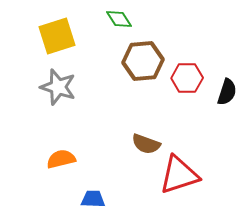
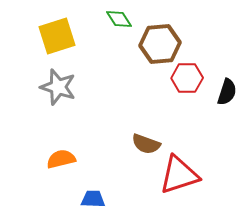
brown hexagon: moved 17 px right, 17 px up
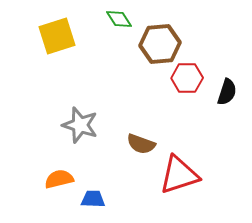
gray star: moved 22 px right, 38 px down
brown semicircle: moved 5 px left
orange semicircle: moved 2 px left, 20 px down
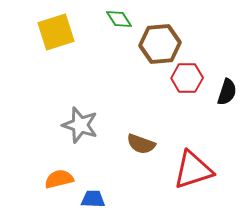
yellow square: moved 1 px left, 4 px up
red triangle: moved 14 px right, 5 px up
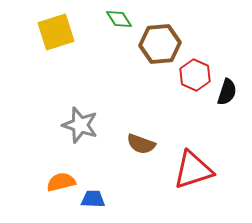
red hexagon: moved 8 px right, 3 px up; rotated 24 degrees clockwise
orange semicircle: moved 2 px right, 3 px down
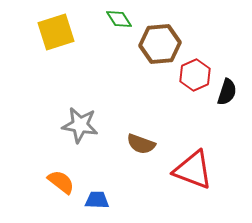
red hexagon: rotated 12 degrees clockwise
gray star: rotated 9 degrees counterclockwise
red triangle: rotated 39 degrees clockwise
orange semicircle: rotated 52 degrees clockwise
blue trapezoid: moved 4 px right, 1 px down
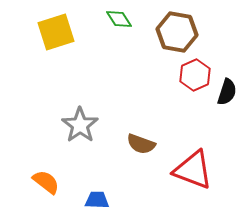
brown hexagon: moved 17 px right, 12 px up; rotated 15 degrees clockwise
gray star: rotated 27 degrees clockwise
orange semicircle: moved 15 px left
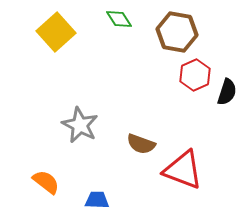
yellow square: rotated 24 degrees counterclockwise
gray star: rotated 9 degrees counterclockwise
red triangle: moved 10 px left
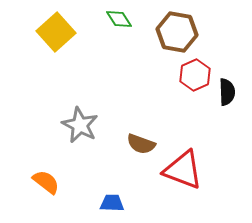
black semicircle: rotated 20 degrees counterclockwise
blue trapezoid: moved 15 px right, 3 px down
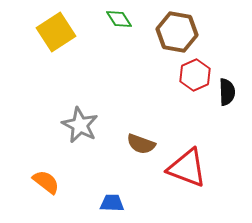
yellow square: rotated 9 degrees clockwise
red triangle: moved 4 px right, 2 px up
